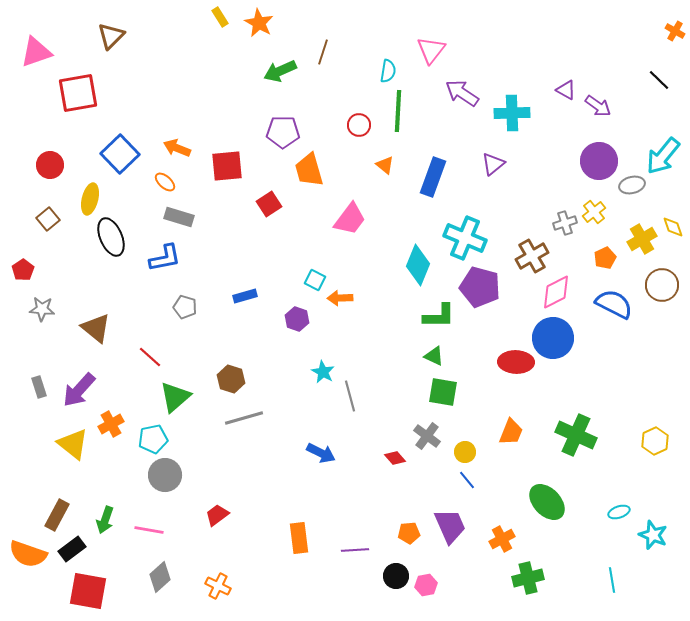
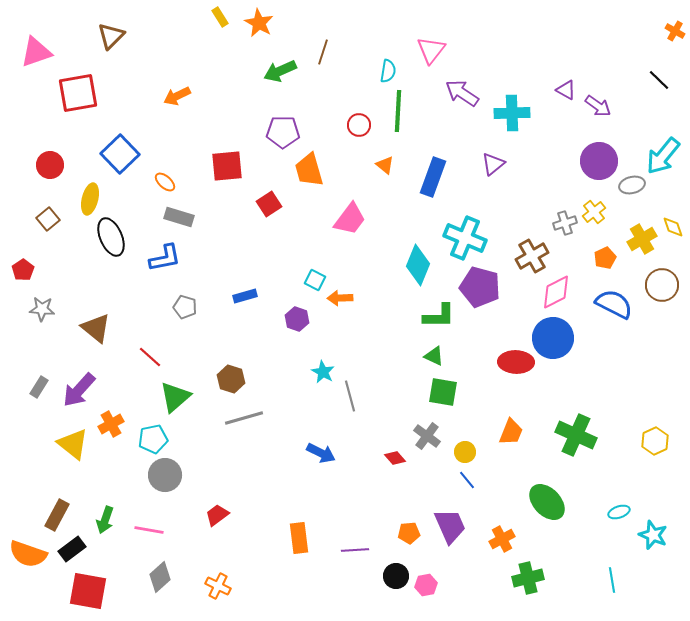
orange arrow at (177, 148): moved 52 px up; rotated 48 degrees counterclockwise
gray rectangle at (39, 387): rotated 50 degrees clockwise
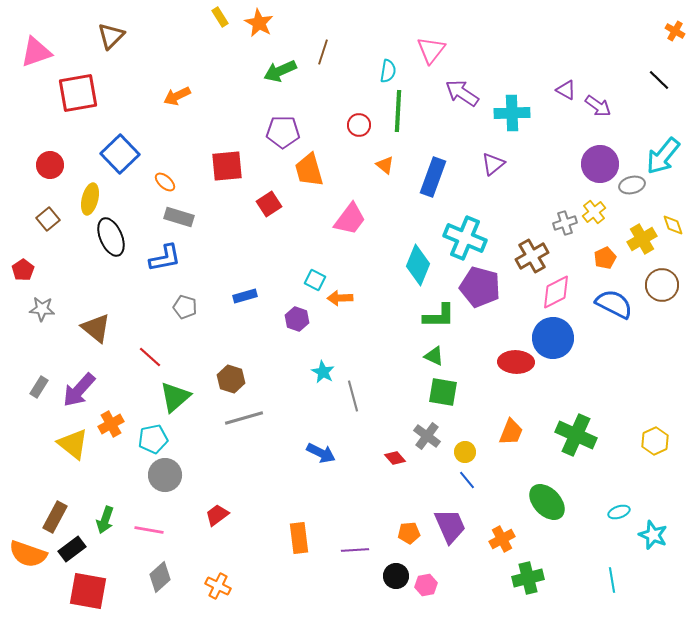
purple circle at (599, 161): moved 1 px right, 3 px down
yellow diamond at (673, 227): moved 2 px up
gray line at (350, 396): moved 3 px right
brown rectangle at (57, 515): moved 2 px left, 2 px down
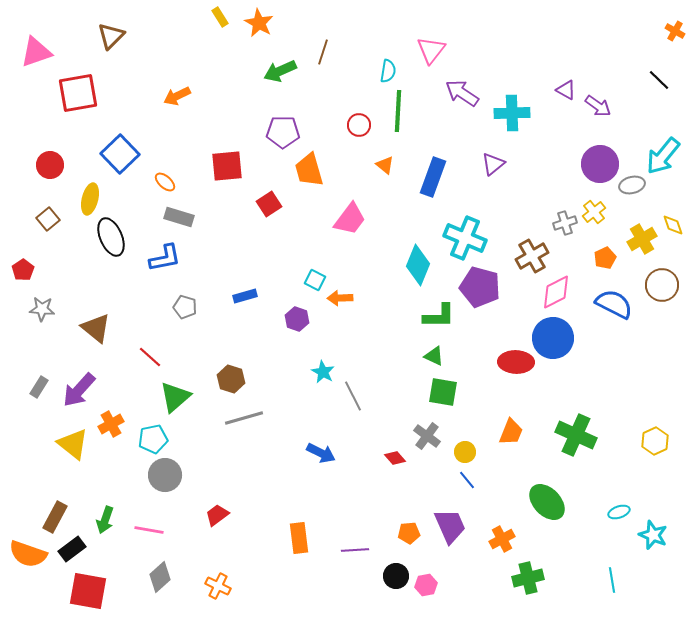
gray line at (353, 396): rotated 12 degrees counterclockwise
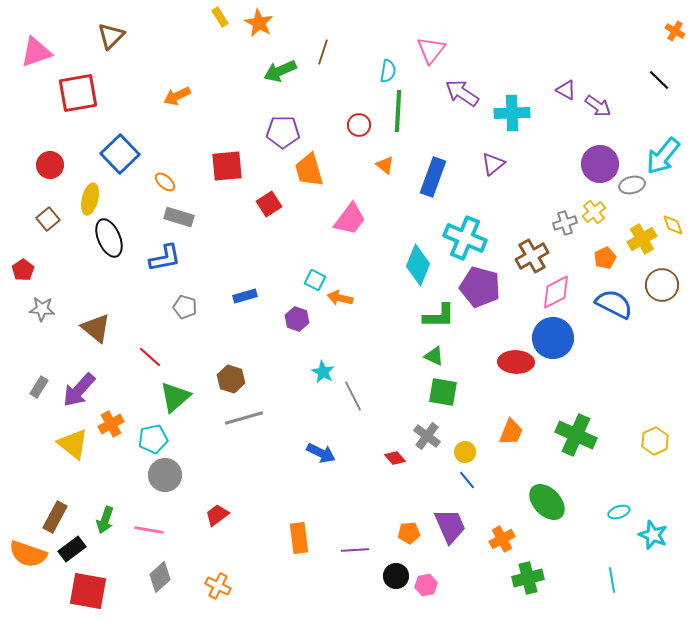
black ellipse at (111, 237): moved 2 px left, 1 px down
orange arrow at (340, 298): rotated 15 degrees clockwise
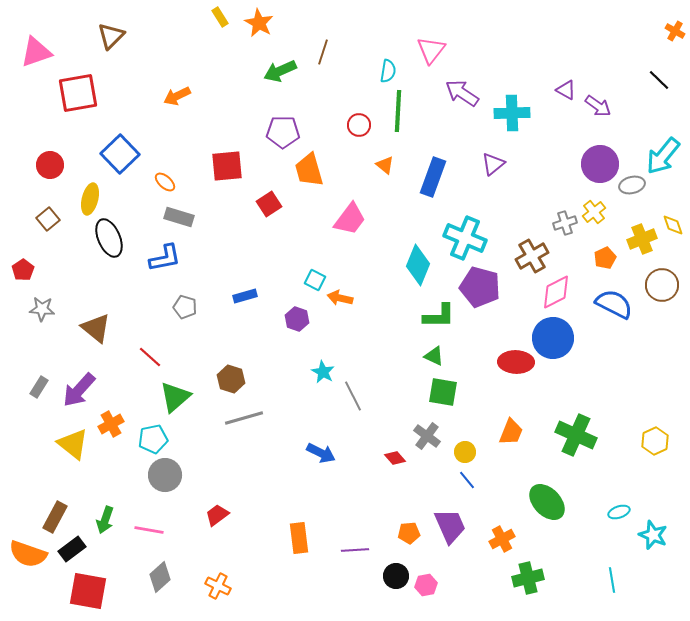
yellow cross at (642, 239): rotated 8 degrees clockwise
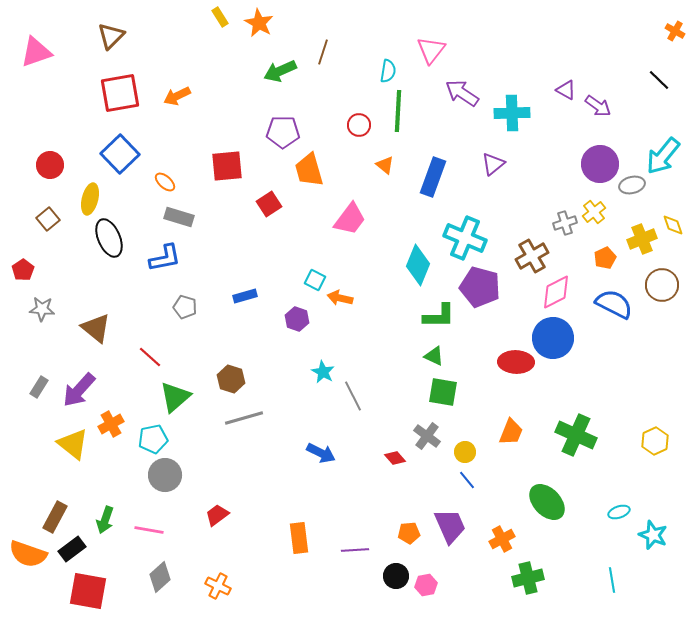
red square at (78, 93): moved 42 px right
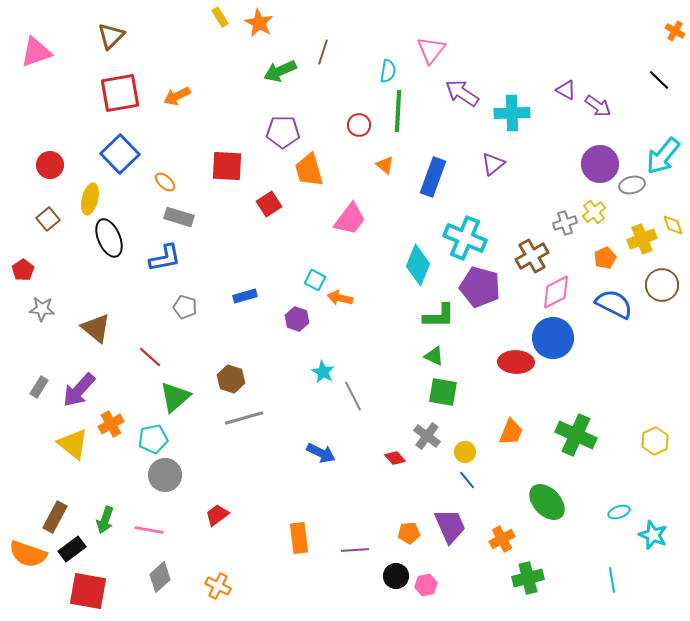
red square at (227, 166): rotated 8 degrees clockwise
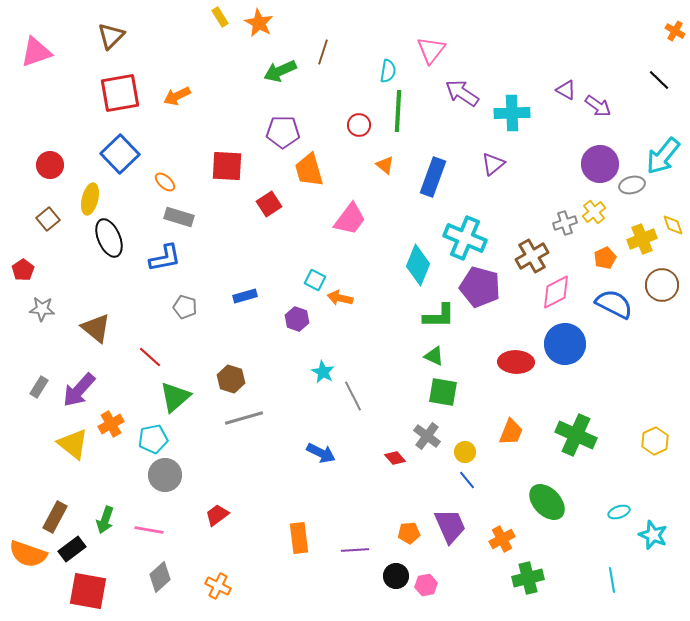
blue circle at (553, 338): moved 12 px right, 6 px down
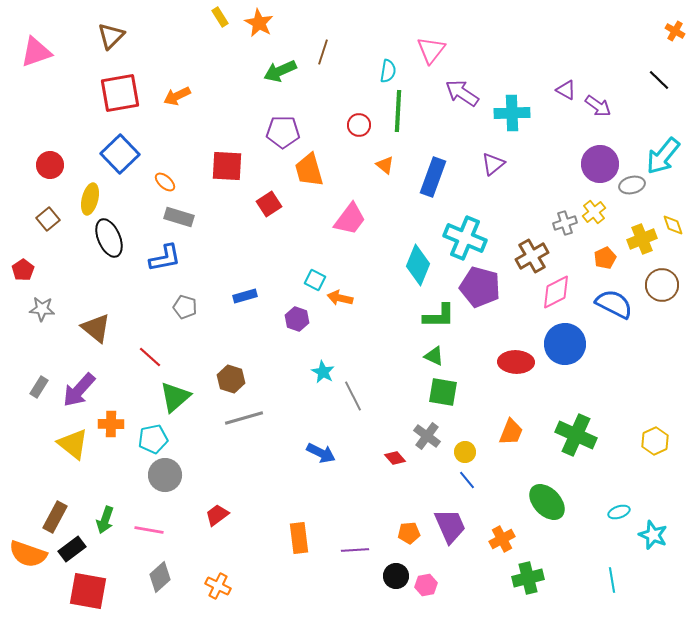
orange cross at (111, 424): rotated 30 degrees clockwise
